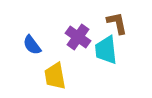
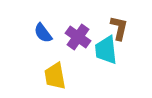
brown L-shape: moved 2 px right, 5 px down; rotated 25 degrees clockwise
blue semicircle: moved 11 px right, 12 px up
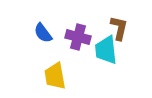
purple cross: rotated 20 degrees counterclockwise
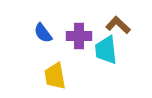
brown L-shape: moved 1 px left, 3 px up; rotated 60 degrees counterclockwise
purple cross: moved 1 px right, 1 px up; rotated 15 degrees counterclockwise
